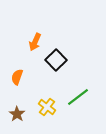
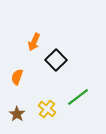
orange arrow: moved 1 px left
yellow cross: moved 2 px down
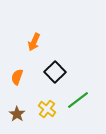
black square: moved 1 px left, 12 px down
green line: moved 3 px down
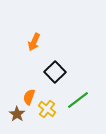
orange semicircle: moved 12 px right, 20 px down
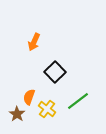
green line: moved 1 px down
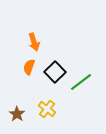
orange arrow: rotated 42 degrees counterclockwise
orange semicircle: moved 30 px up
green line: moved 3 px right, 19 px up
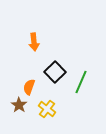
orange arrow: rotated 12 degrees clockwise
orange semicircle: moved 20 px down
green line: rotated 30 degrees counterclockwise
brown star: moved 2 px right, 9 px up
